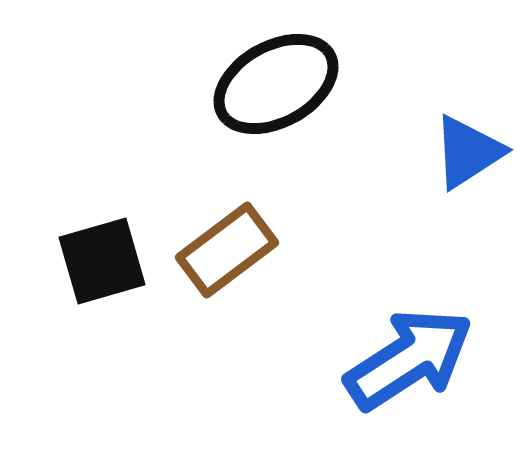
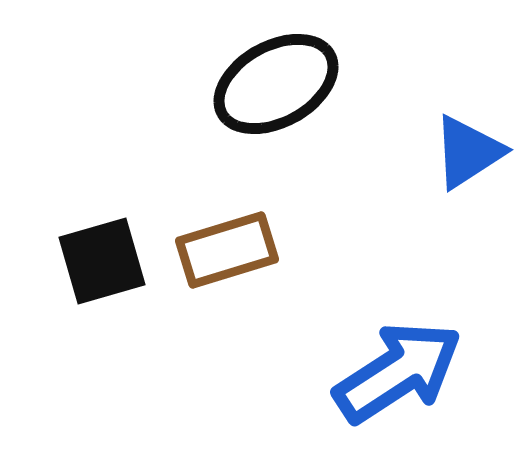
brown rectangle: rotated 20 degrees clockwise
blue arrow: moved 11 px left, 13 px down
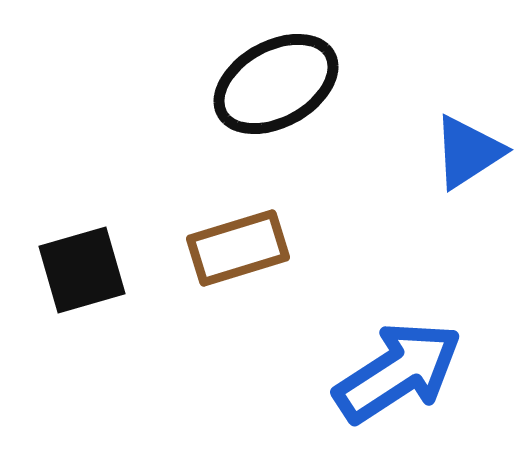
brown rectangle: moved 11 px right, 2 px up
black square: moved 20 px left, 9 px down
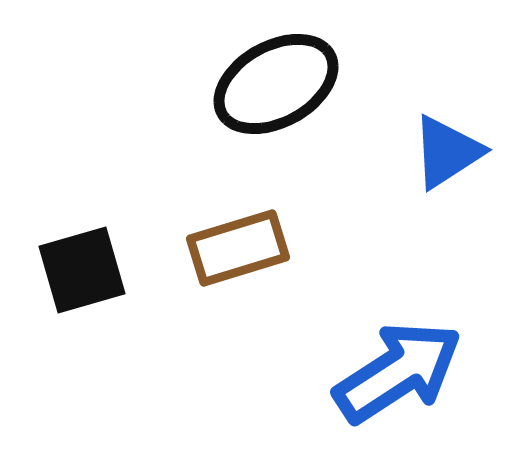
blue triangle: moved 21 px left
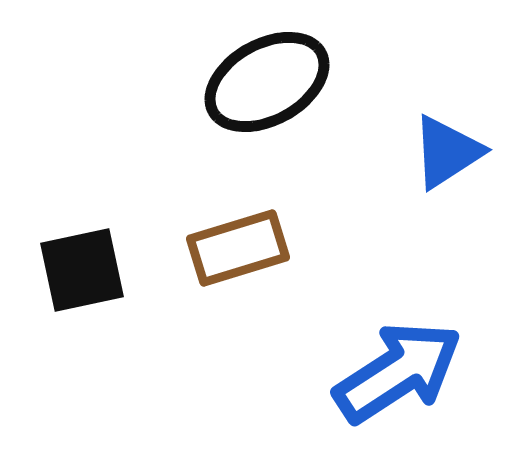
black ellipse: moved 9 px left, 2 px up
black square: rotated 4 degrees clockwise
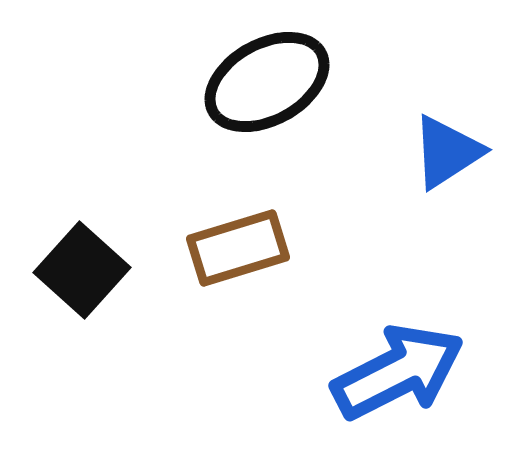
black square: rotated 36 degrees counterclockwise
blue arrow: rotated 6 degrees clockwise
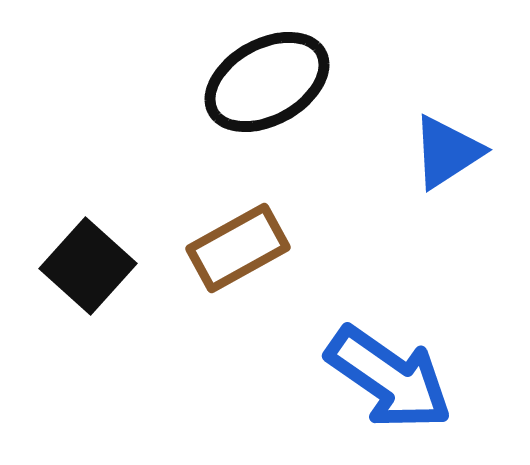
brown rectangle: rotated 12 degrees counterclockwise
black square: moved 6 px right, 4 px up
blue arrow: moved 9 px left, 6 px down; rotated 62 degrees clockwise
